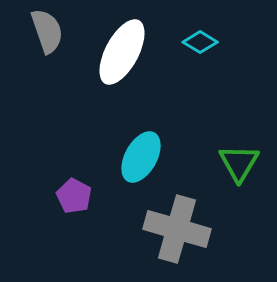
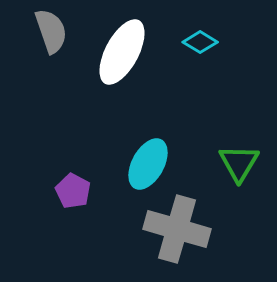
gray semicircle: moved 4 px right
cyan ellipse: moved 7 px right, 7 px down
purple pentagon: moved 1 px left, 5 px up
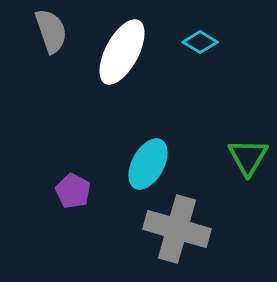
green triangle: moved 9 px right, 6 px up
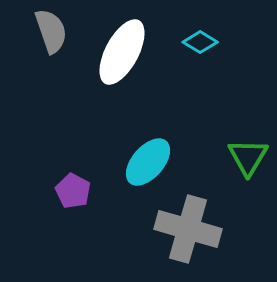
cyan ellipse: moved 2 px up; rotated 12 degrees clockwise
gray cross: moved 11 px right
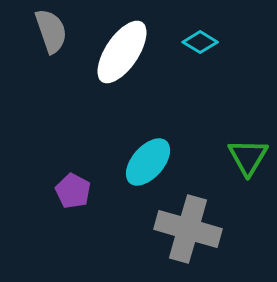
white ellipse: rotated 6 degrees clockwise
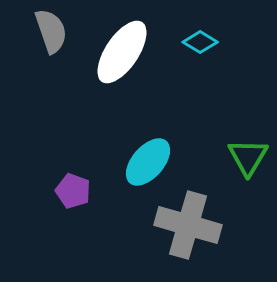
purple pentagon: rotated 8 degrees counterclockwise
gray cross: moved 4 px up
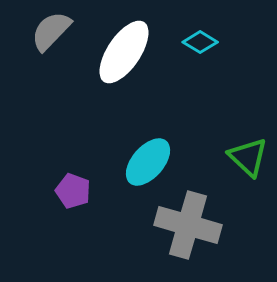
gray semicircle: rotated 117 degrees counterclockwise
white ellipse: moved 2 px right
green triangle: rotated 18 degrees counterclockwise
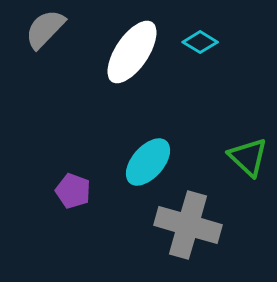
gray semicircle: moved 6 px left, 2 px up
white ellipse: moved 8 px right
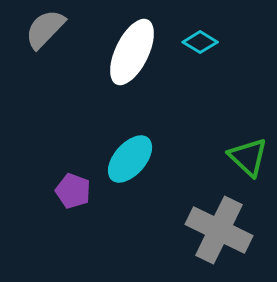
white ellipse: rotated 8 degrees counterclockwise
cyan ellipse: moved 18 px left, 3 px up
gray cross: moved 31 px right, 5 px down; rotated 10 degrees clockwise
